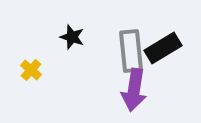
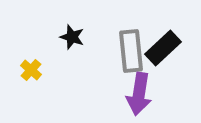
black rectangle: rotated 12 degrees counterclockwise
purple arrow: moved 5 px right, 4 px down
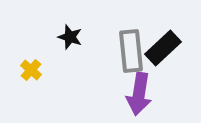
black star: moved 2 px left
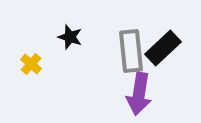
yellow cross: moved 6 px up
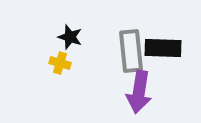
black rectangle: rotated 45 degrees clockwise
yellow cross: moved 29 px right, 1 px up; rotated 25 degrees counterclockwise
purple arrow: moved 2 px up
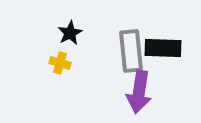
black star: moved 4 px up; rotated 25 degrees clockwise
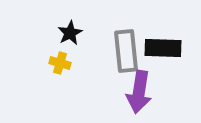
gray rectangle: moved 5 px left
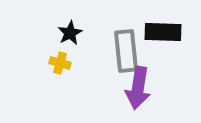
black rectangle: moved 16 px up
purple arrow: moved 1 px left, 4 px up
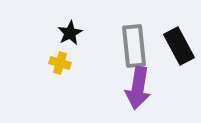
black rectangle: moved 16 px right, 14 px down; rotated 60 degrees clockwise
gray rectangle: moved 8 px right, 5 px up
